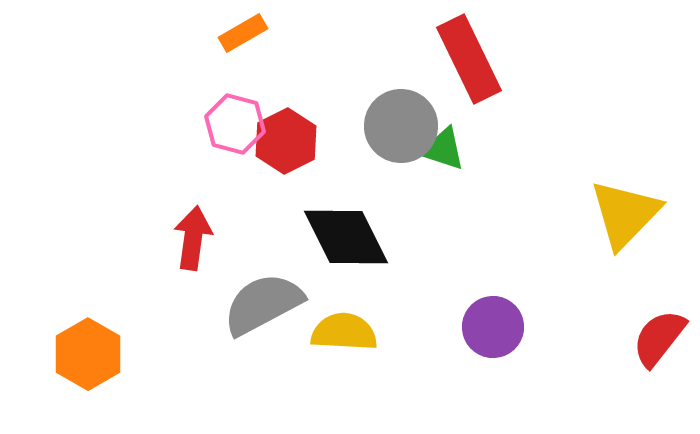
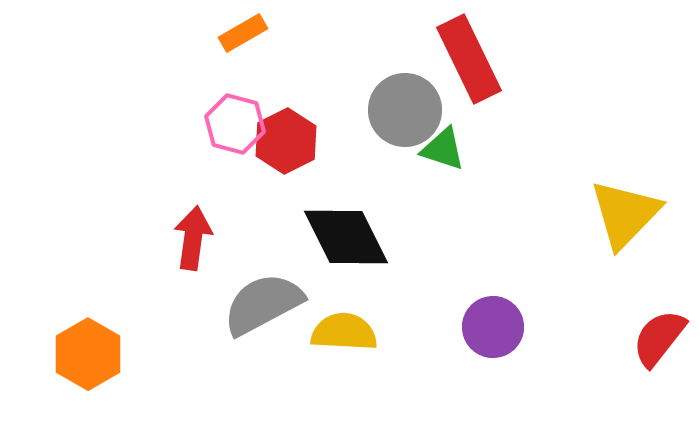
gray circle: moved 4 px right, 16 px up
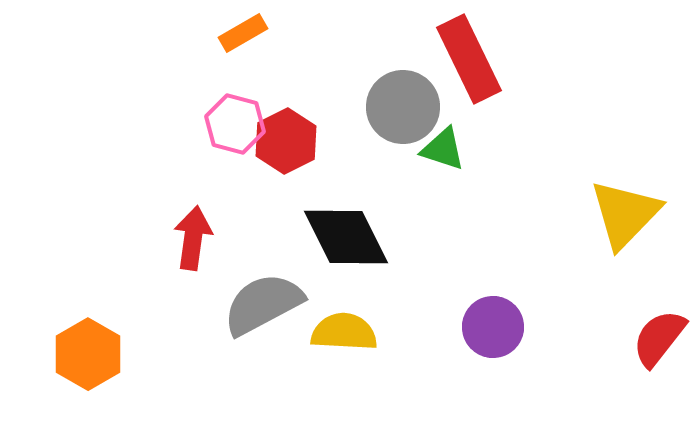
gray circle: moved 2 px left, 3 px up
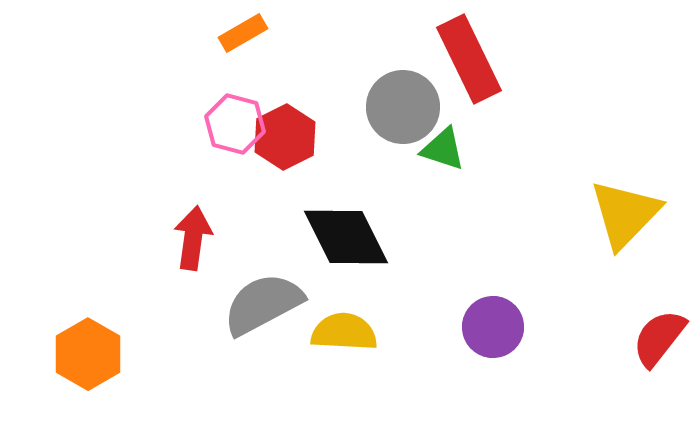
red hexagon: moved 1 px left, 4 px up
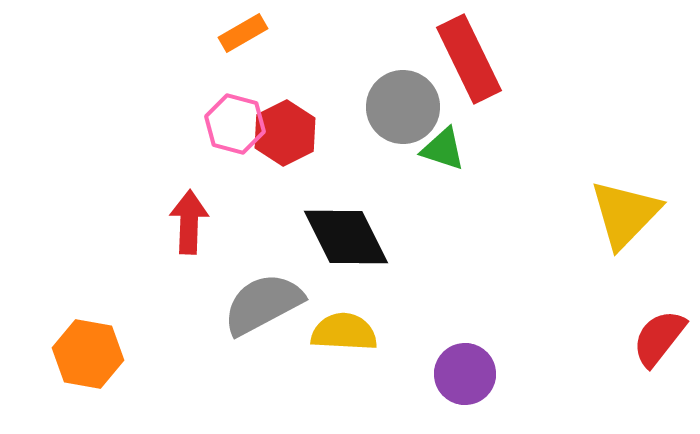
red hexagon: moved 4 px up
red arrow: moved 4 px left, 16 px up; rotated 6 degrees counterclockwise
purple circle: moved 28 px left, 47 px down
orange hexagon: rotated 20 degrees counterclockwise
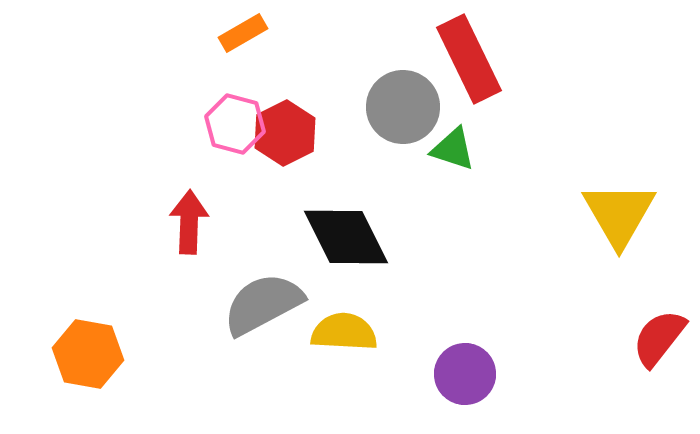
green triangle: moved 10 px right
yellow triangle: moved 6 px left; rotated 14 degrees counterclockwise
